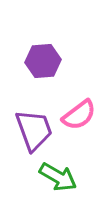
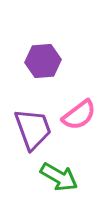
purple trapezoid: moved 1 px left, 1 px up
green arrow: moved 1 px right
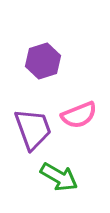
purple hexagon: rotated 12 degrees counterclockwise
pink semicircle: rotated 15 degrees clockwise
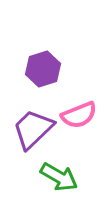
purple hexagon: moved 8 px down
purple trapezoid: rotated 114 degrees counterclockwise
